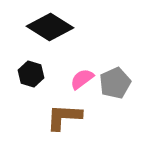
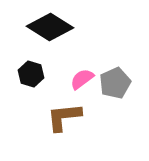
brown L-shape: rotated 9 degrees counterclockwise
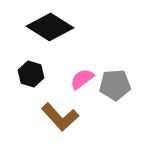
gray pentagon: moved 2 px down; rotated 20 degrees clockwise
brown L-shape: moved 4 px left; rotated 126 degrees counterclockwise
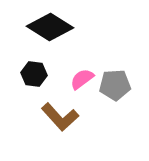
black hexagon: moved 3 px right; rotated 10 degrees counterclockwise
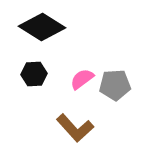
black diamond: moved 8 px left
black hexagon: rotated 10 degrees counterclockwise
brown L-shape: moved 15 px right, 11 px down
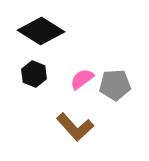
black diamond: moved 1 px left, 4 px down
black hexagon: rotated 25 degrees clockwise
brown L-shape: moved 1 px up
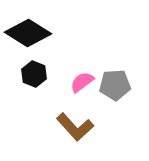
black diamond: moved 13 px left, 2 px down
pink semicircle: moved 3 px down
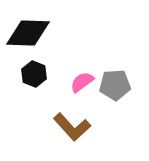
black diamond: rotated 30 degrees counterclockwise
brown L-shape: moved 3 px left
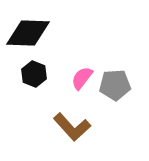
pink semicircle: moved 4 px up; rotated 15 degrees counterclockwise
